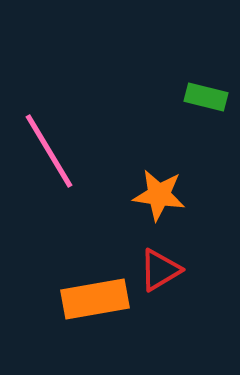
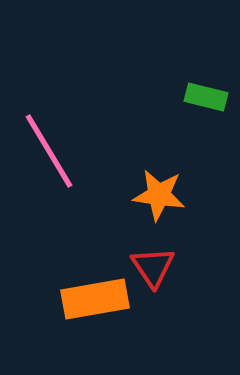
red triangle: moved 7 px left, 3 px up; rotated 33 degrees counterclockwise
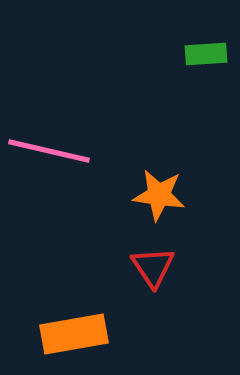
green rectangle: moved 43 px up; rotated 18 degrees counterclockwise
pink line: rotated 46 degrees counterclockwise
orange rectangle: moved 21 px left, 35 px down
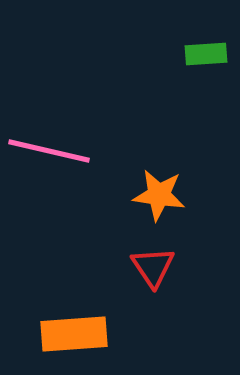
orange rectangle: rotated 6 degrees clockwise
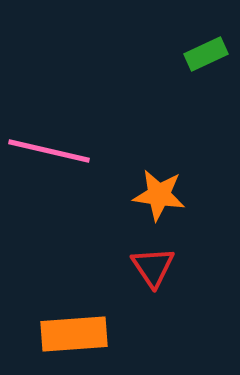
green rectangle: rotated 21 degrees counterclockwise
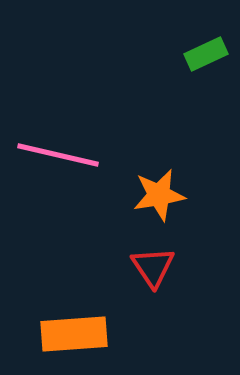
pink line: moved 9 px right, 4 px down
orange star: rotated 18 degrees counterclockwise
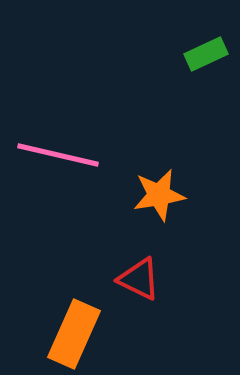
red triangle: moved 14 px left, 12 px down; rotated 30 degrees counterclockwise
orange rectangle: rotated 62 degrees counterclockwise
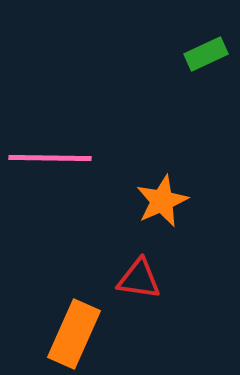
pink line: moved 8 px left, 3 px down; rotated 12 degrees counterclockwise
orange star: moved 3 px right, 6 px down; rotated 14 degrees counterclockwise
red triangle: rotated 18 degrees counterclockwise
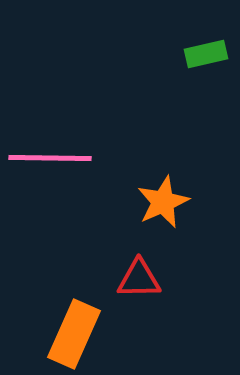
green rectangle: rotated 12 degrees clockwise
orange star: moved 1 px right, 1 px down
red triangle: rotated 9 degrees counterclockwise
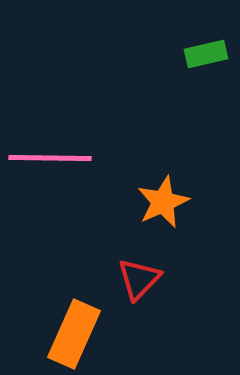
red triangle: rotated 45 degrees counterclockwise
